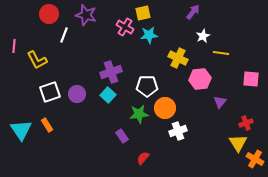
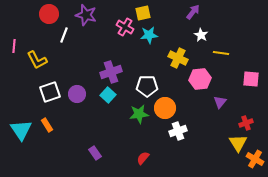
white star: moved 2 px left, 1 px up; rotated 16 degrees counterclockwise
purple rectangle: moved 27 px left, 17 px down
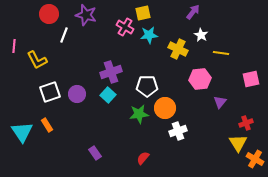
yellow cross: moved 9 px up
pink square: rotated 18 degrees counterclockwise
cyan triangle: moved 1 px right, 2 px down
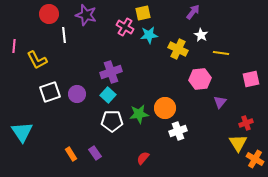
white line: rotated 28 degrees counterclockwise
white pentagon: moved 35 px left, 35 px down
orange rectangle: moved 24 px right, 29 px down
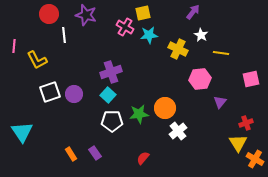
purple circle: moved 3 px left
white cross: rotated 18 degrees counterclockwise
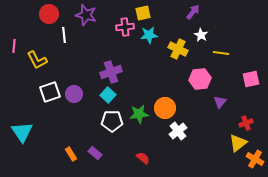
pink cross: rotated 36 degrees counterclockwise
yellow triangle: rotated 24 degrees clockwise
purple rectangle: rotated 16 degrees counterclockwise
red semicircle: rotated 88 degrees clockwise
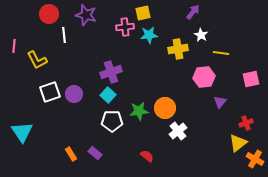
yellow cross: rotated 36 degrees counterclockwise
pink hexagon: moved 4 px right, 2 px up
green star: moved 3 px up
red semicircle: moved 4 px right, 2 px up
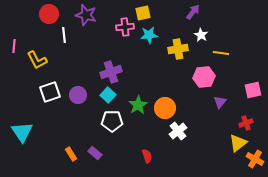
pink square: moved 2 px right, 11 px down
purple circle: moved 4 px right, 1 px down
green star: moved 1 px left, 6 px up; rotated 24 degrees counterclockwise
red semicircle: rotated 32 degrees clockwise
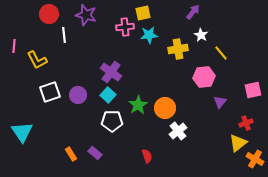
yellow line: rotated 42 degrees clockwise
purple cross: rotated 35 degrees counterclockwise
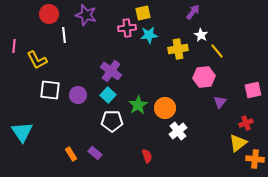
pink cross: moved 2 px right, 1 px down
yellow line: moved 4 px left, 2 px up
purple cross: moved 1 px up
white square: moved 2 px up; rotated 25 degrees clockwise
orange cross: rotated 24 degrees counterclockwise
